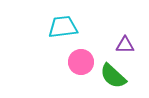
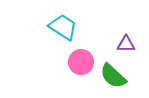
cyan trapezoid: rotated 40 degrees clockwise
purple triangle: moved 1 px right, 1 px up
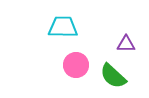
cyan trapezoid: rotated 32 degrees counterclockwise
pink circle: moved 5 px left, 3 px down
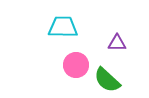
purple triangle: moved 9 px left, 1 px up
green semicircle: moved 6 px left, 4 px down
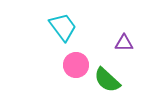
cyan trapezoid: rotated 52 degrees clockwise
purple triangle: moved 7 px right
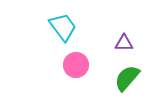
green semicircle: moved 20 px right, 2 px up; rotated 88 degrees clockwise
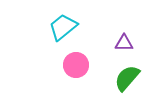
cyan trapezoid: rotated 92 degrees counterclockwise
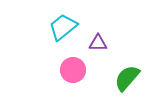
purple triangle: moved 26 px left
pink circle: moved 3 px left, 5 px down
